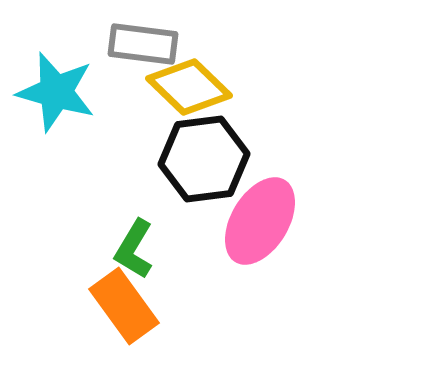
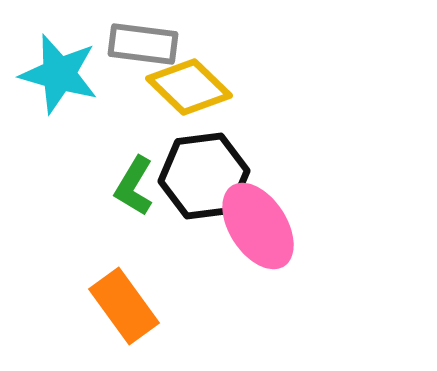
cyan star: moved 3 px right, 18 px up
black hexagon: moved 17 px down
pink ellipse: moved 2 px left, 5 px down; rotated 64 degrees counterclockwise
green L-shape: moved 63 px up
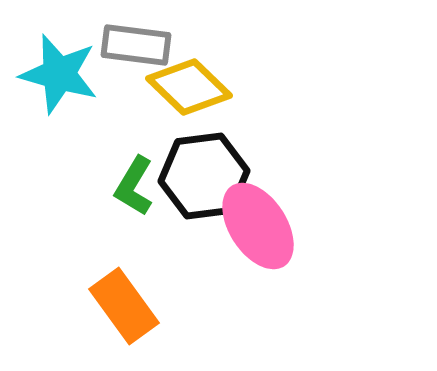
gray rectangle: moved 7 px left, 1 px down
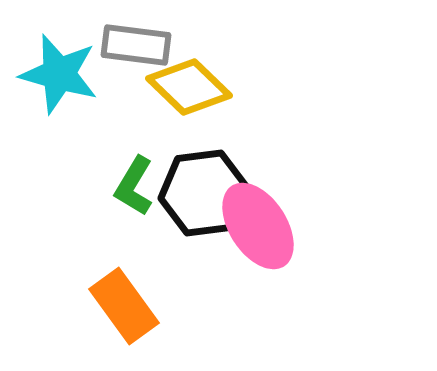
black hexagon: moved 17 px down
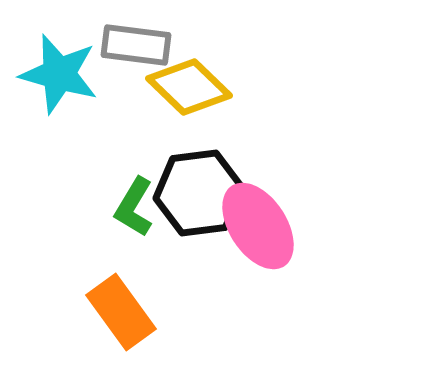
green L-shape: moved 21 px down
black hexagon: moved 5 px left
orange rectangle: moved 3 px left, 6 px down
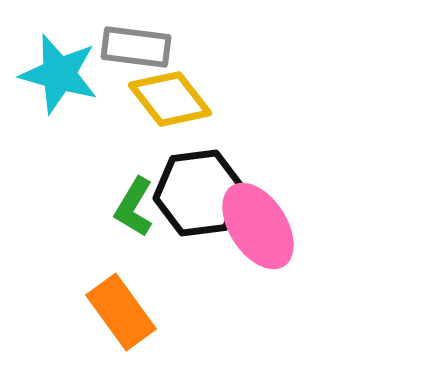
gray rectangle: moved 2 px down
yellow diamond: moved 19 px left, 12 px down; rotated 8 degrees clockwise
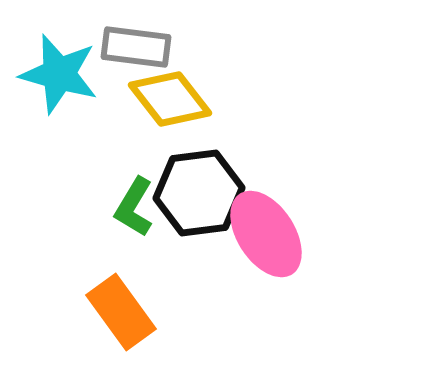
pink ellipse: moved 8 px right, 8 px down
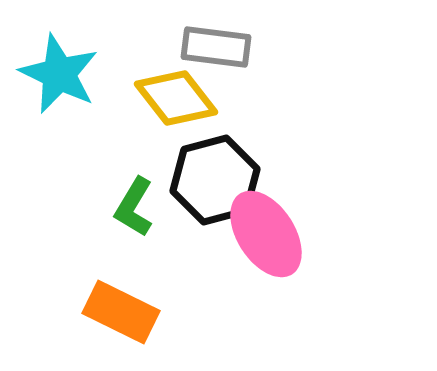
gray rectangle: moved 80 px right
cyan star: rotated 10 degrees clockwise
yellow diamond: moved 6 px right, 1 px up
black hexagon: moved 16 px right, 13 px up; rotated 8 degrees counterclockwise
orange rectangle: rotated 28 degrees counterclockwise
